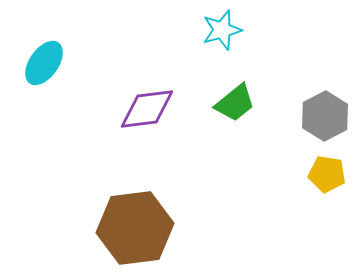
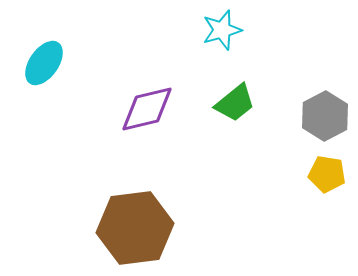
purple diamond: rotated 6 degrees counterclockwise
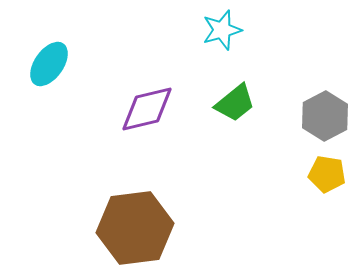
cyan ellipse: moved 5 px right, 1 px down
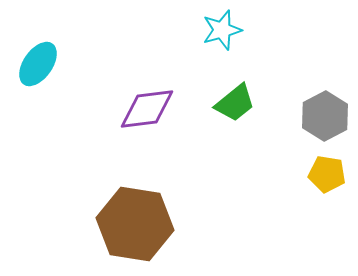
cyan ellipse: moved 11 px left
purple diamond: rotated 6 degrees clockwise
brown hexagon: moved 4 px up; rotated 16 degrees clockwise
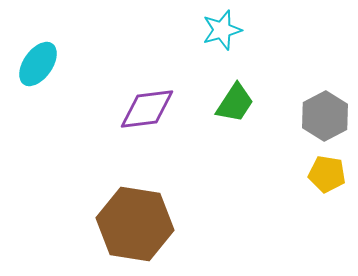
green trapezoid: rotated 18 degrees counterclockwise
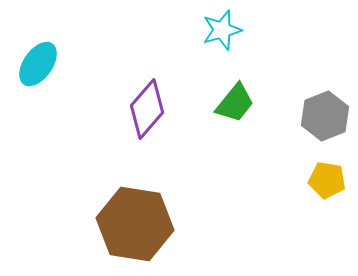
green trapezoid: rotated 6 degrees clockwise
purple diamond: rotated 42 degrees counterclockwise
gray hexagon: rotated 6 degrees clockwise
yellow pentagon: moved 6 px down
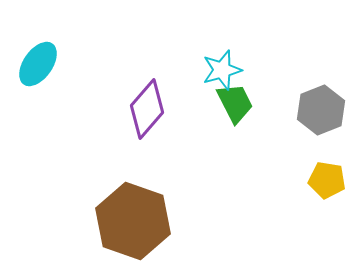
cyan star: moved 40 px down
green trapezoid: rotated 66 degrees counterclockwise
gray hexagon: moved 4 px left, 6 px up
brown hexagon: moved 2 px left, 3 px up; rotated 10 degrees clockwise
